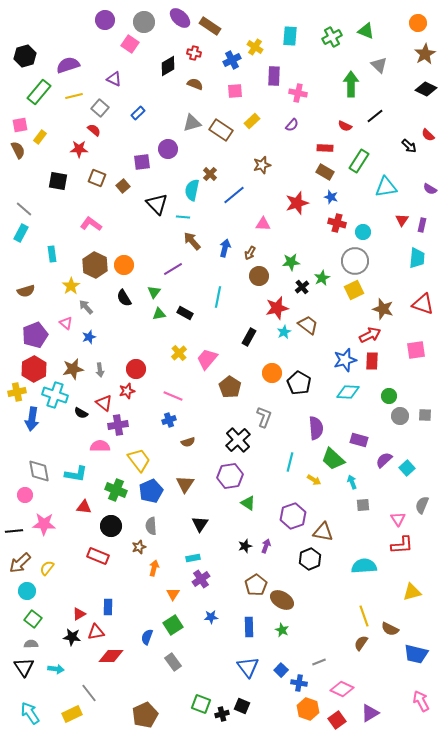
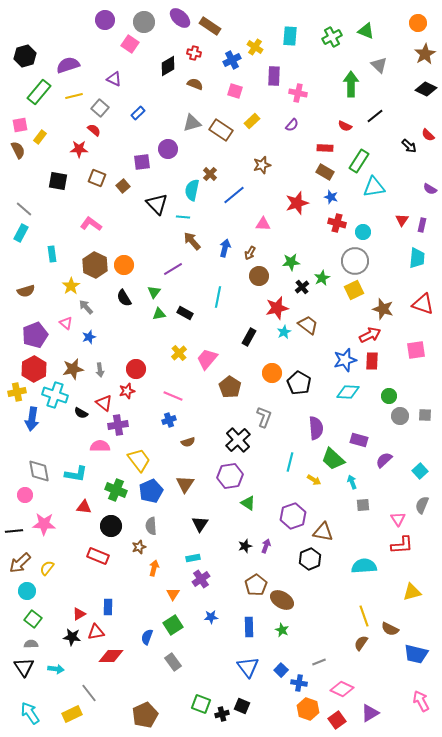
pink square at (235, 91): rotated 21 degrees clockwise
cyan triangle at (386, 187): moved 12 px left
cyan square at (407, 468): moved 13 px right, 3 px down
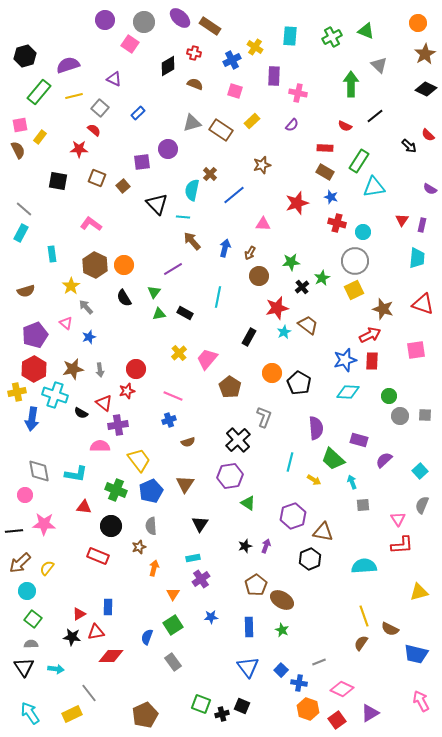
yellow triangle at (412, 592): moved 7 px right
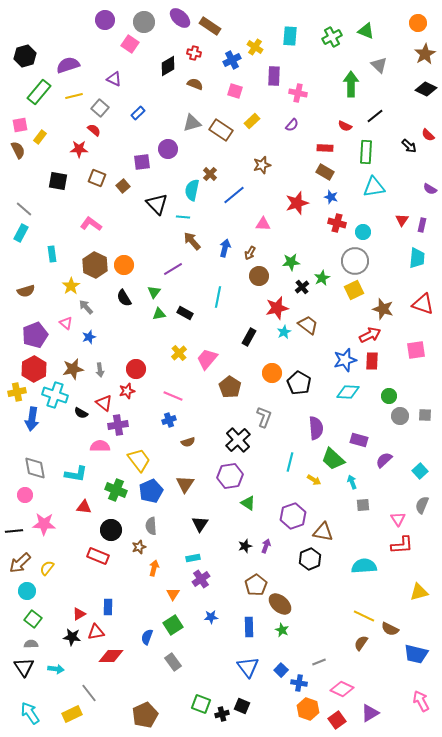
green rectangle at (359, 161): moved 7 px right, 9 px up; rotated 30 degrees counterclockwise
gray diamond at (39, 471): moved 4 px left, 3 px up
black circle at (111, 526): moved 4 px down
brown ellipse at (282, 600): moved 2 px left, 4 px down; rotated 10 degrees clockwise
yellow line at (364, 616): rotated 45 degrees counterclockwise
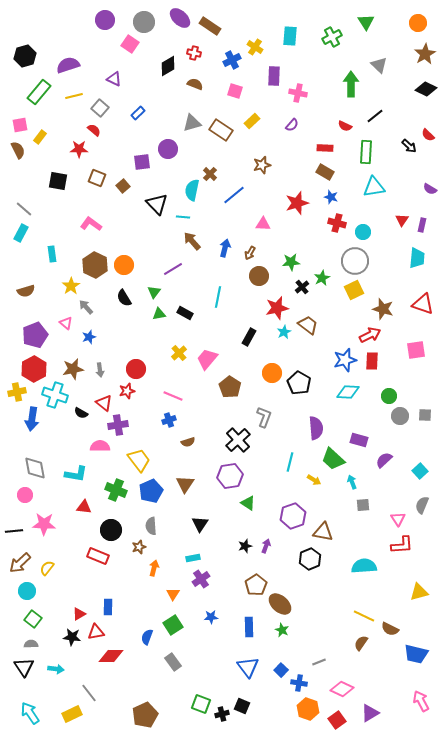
green triangle at (366, 31): moved 9 px up; rotated 36 degrees clockwise
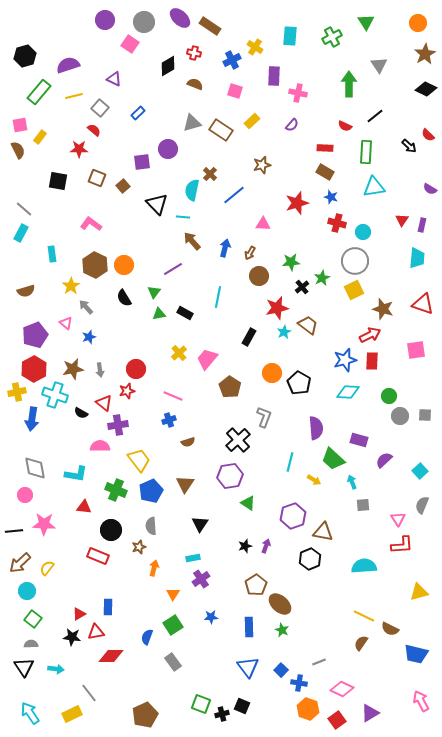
gray triangle at (379, 65): rotated 12 degrees clockwise
green arrow at (351, 84): moved 2 px left
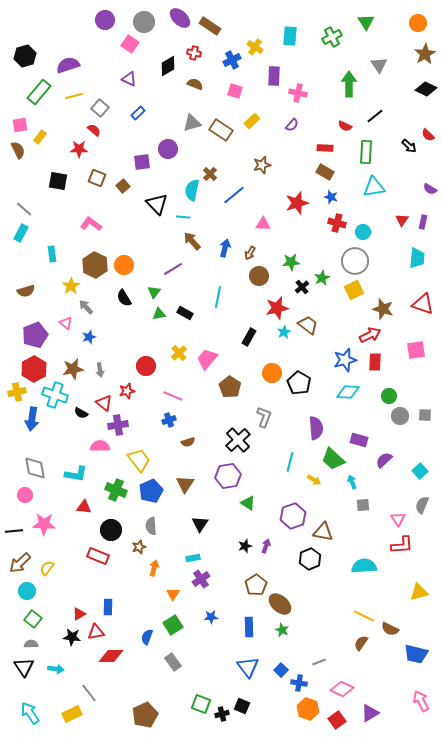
purple triangle at (114, 79): moved 15 px right
purple rectangle at (422, 225): moved 1 px right, 3 px up
red rectangle at (372, 361): moved 3 px right, 1 px down
red circle at (136, 369): moved 10 px right, 3 px up
purple hexagon at (230, 476): moved 2 px left
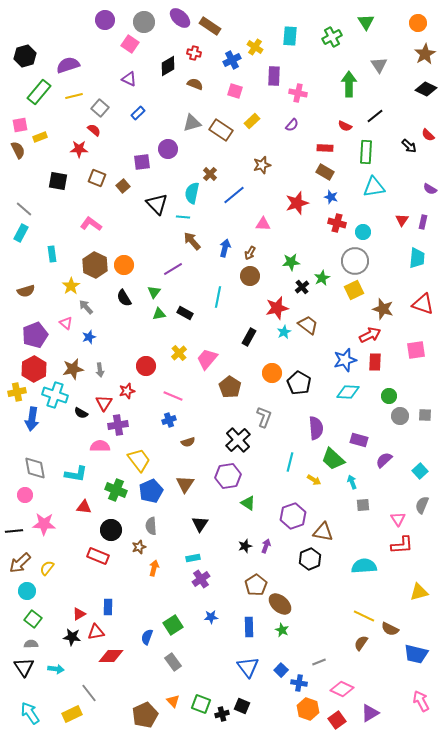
yellow rectangle at (40, 137): rotated 32 degrees clockwise
cyan semicircle at (192, 190): moved 3 px down
brown circle at (259, 276): moved 9 px left
red triangle at (104, 403): rotated 24 degrees clockwise
orange triangle at (173, 594): moved 107 px down; rotated 16 degrees counterclockwise
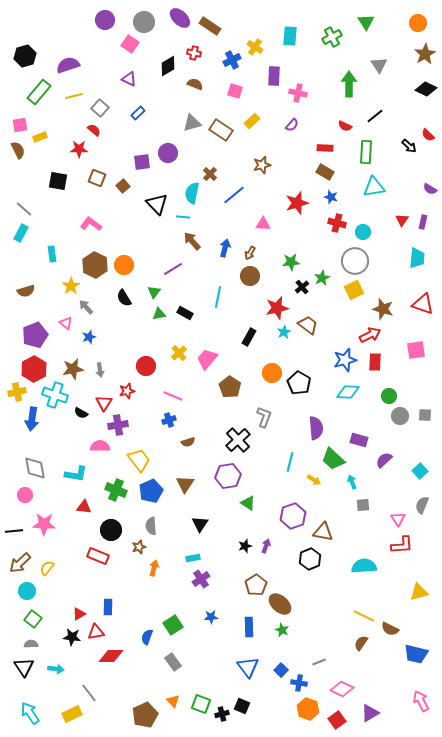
purple circle at (168, 149): moved 4 px down
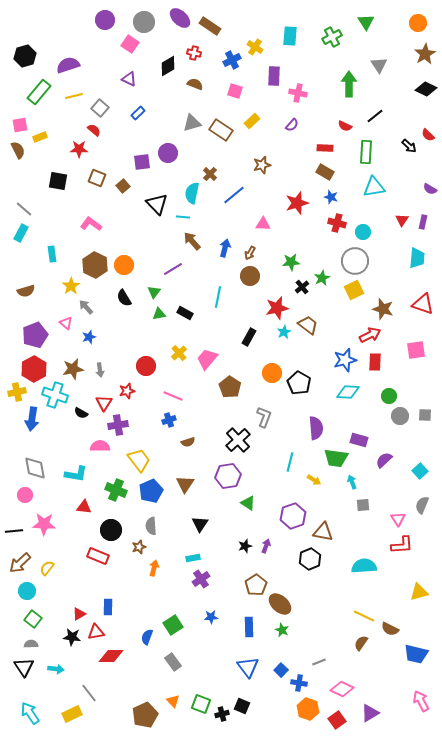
green trapezoid at (333, 459): moved 3 px right, 1 px up; rotated 35 degrees counterclockwise
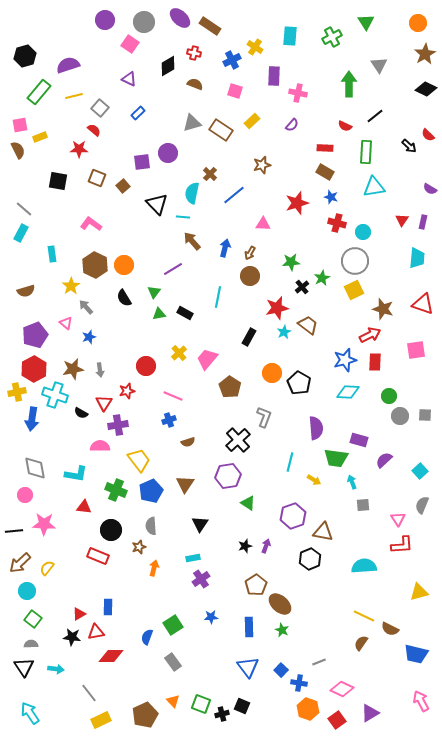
yellow rectangle at (72, 714): moved 29 px right, 6 px down
